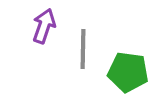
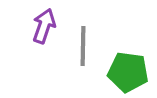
gray line: moved 3 px up
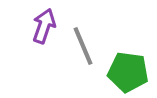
gray line: rotated 24 degrees counterclockwise
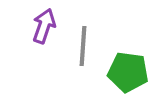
gray line: rotated 27 degrees clockwise
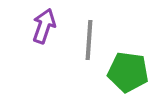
gray line: moved 6 px right, 6 px up
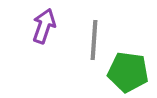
gray line: moved 5 px right
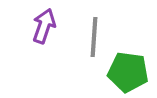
gray line: moved 3 px up
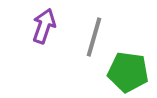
gray line: rotated 12 degrees clockwise
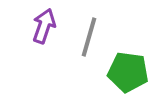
gray line: moved 5 px left
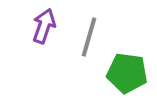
green pentagon: moved 1 px left, 1 px down
